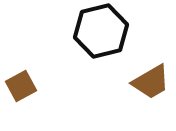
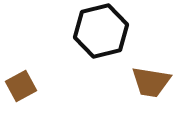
brown trapezoid: rotated 39 degrees clockwise
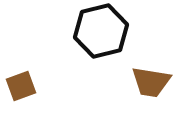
brown square: rotated 8 degrees clockwise
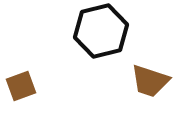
brown trapezoid: moved 1 px left, 1 px up; rotated 9 degrees clockwise
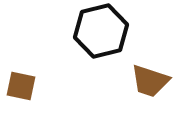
brown square: rotated 32 degrees clockwise
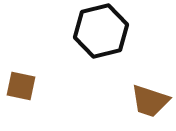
brown trapezoid: moved 20 px down
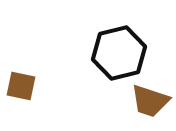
black hexagon: moved 18 px right, 22 px down
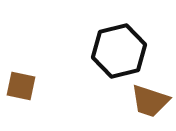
black hexagon: moved 2 px up
